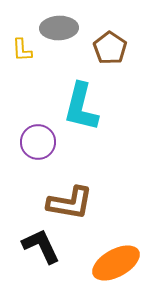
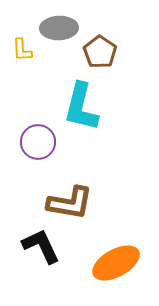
brown pentagon: moved 10 px left, 4 px down
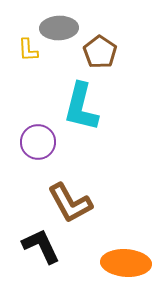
yellow L-shape: moved 6 px right
brown L-shape: rotated 51 degrees clockwise
orange ellipse: moved 10 px right; rotated 33 degrees clockwise
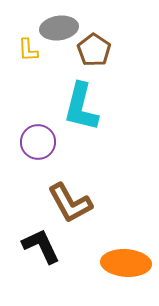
gray ellipse: rotated 6 degrees counterclockwise
brown pentagon: moved 6 px left, 2 px up
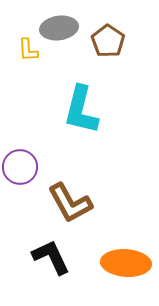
brown pentagon: moved 14 px right, 9 px up
cyan L-shape: moved 3 px down
purple circle: moved 18 px left, 25 px down
black L-shape: moved 10 px right, 11 px down
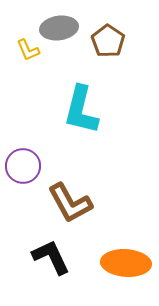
yellow L-shape: rotated 20 degrees counterclockwise
purple circle: moved 3 px right, 1 px up
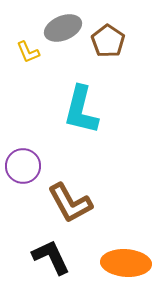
gray ellipse: moved 4 px right; rotated 15 degrees counterclockwise
yellow L-shape: moved 2 px down
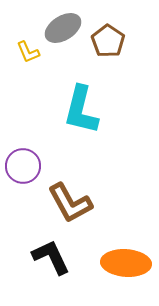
gray ellipse: rotated 9 degrees counterclockwise
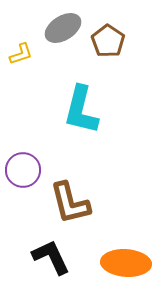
yellow L-shape: moved 7 px left, 2 px down; rotated 85 degrees counterclockwise
purple circle: moved 4 px down
brown L-shape: rotated 15 degrees clockwise
